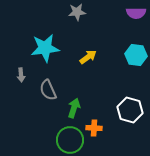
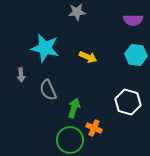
purple semicircle: moved 3 px left, 7 px down
cyan star: rotated 20 degrees clockwise
yellow arrow: rotated 60 degrees clockwise
white hexagon: moved 2 px left, 8 px up
orange cross: rotated 21 degrees clockwise
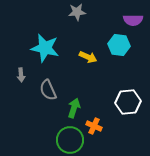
cyan hexagon: moved 17 px left, 10 px up
white hexagon: rotated 20 degrees counterclockwise
orange cross: moved 2 px up
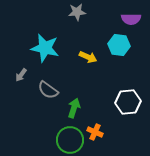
purple semicircle: moved 2 px left, 1 px up
gray arrow: rotated 40 degrees clockwise
gray semicircle: rotated 30 degrees counterclockwise
orange cross: moved 1 px right, 6 px down
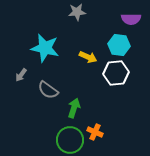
white hexagon: moved 12 px left, 29 px up
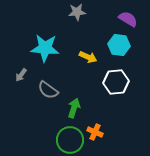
purple semicircle: moved 3 px left; rotated 150 degrees counterclockwise
cyan star: rotated 8 degrees counterclockwise
white hexagon: moved 9 px down
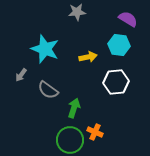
cyan star: moved 1 px down; rotated 16 degrees clockwise
yellow arrow: rotated 36 degrees counterclockwise
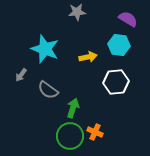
green arrow: moved 1 px left
green circle: moved 4 px up
